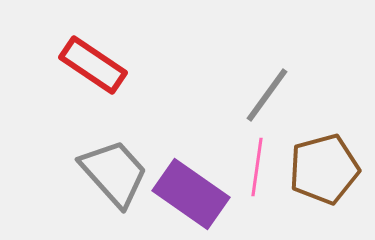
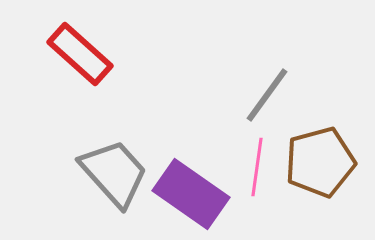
red rectangle: moved 13 px left, 11 px up; rotated 8 degrees clockwise
brown pentagon: moved 4 px left, 7 px up
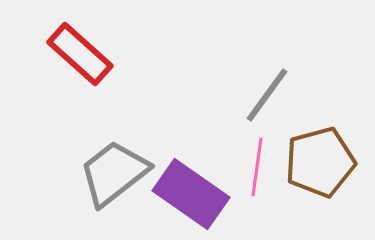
gray trapezoid: rotated 86 degrees counterclockwise
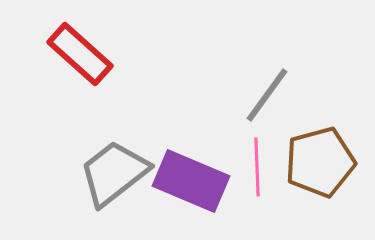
pink line: rotated 10 degrees counterclockwise
purple rectangle: moved 13 px up; rotated 12 degrees counterclockwise
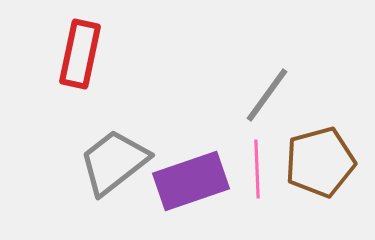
red rectangle: rotated 60 degrees clockwise
pink line: moved 2 px down
gray trapezoid: moved 11 px up
purple rectangle: rotated 42 degrees counterclockwise
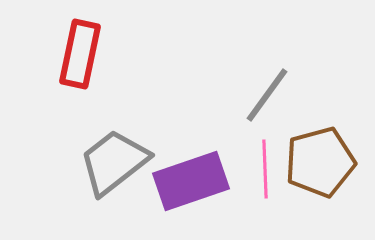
pink line: moved 8 px right
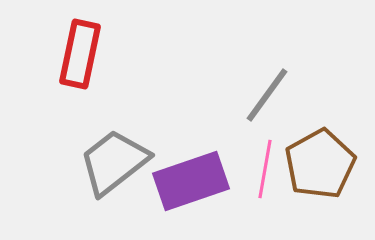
brown pentagon: moved 2 px down; rotated 14 degrees counterclockwise
pink line: rotated 12 degrees clockwise
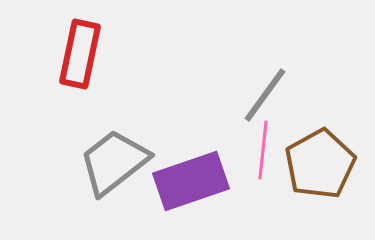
gray line: moved 2 px left
pink line: moved 2 px left, 19 px up; rotated 4 degrees counterclockwise
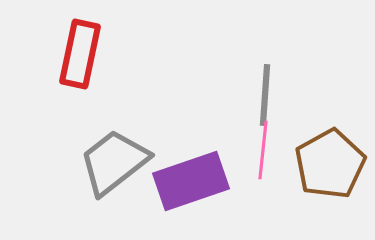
gray line: rotated 32 degrees counterclockwise
brown pentagon: moved 10 px right
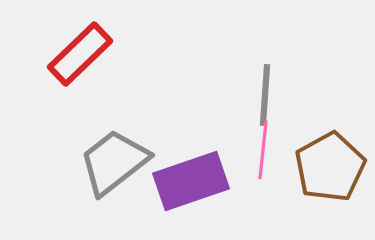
red rectangle: rotated 34 degrees clockwise
brown pentagon: moved 3 px down
